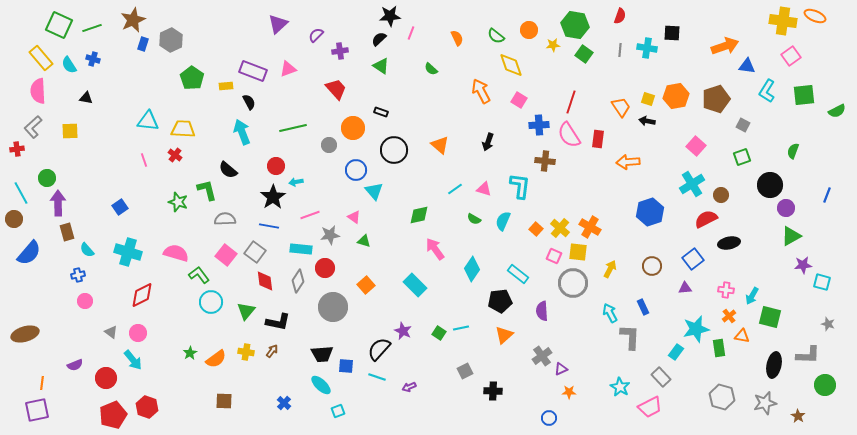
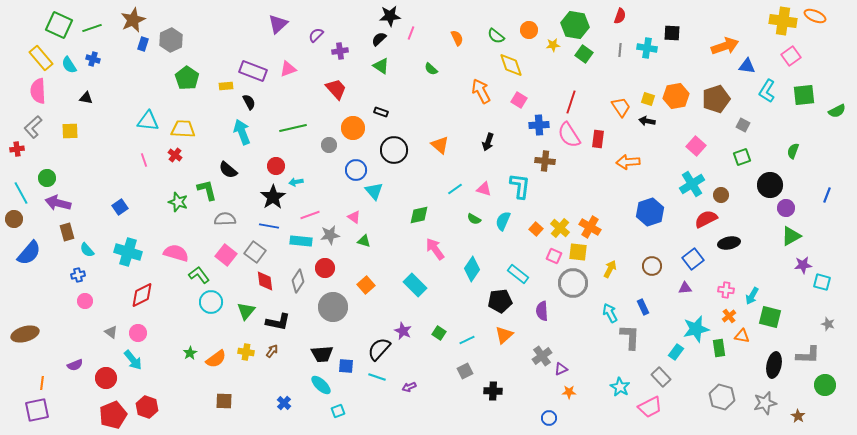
green pentagon at (192, 78): moved 5 px left
purple arrow at (58, 203): rotated 75 degrees counterclockwise
cyan rectangle at (301, 249): moved 8 px up
cyan line at (461, 328): moved 6 px right, 12 px down; rotated 14 degrees counterclockwise
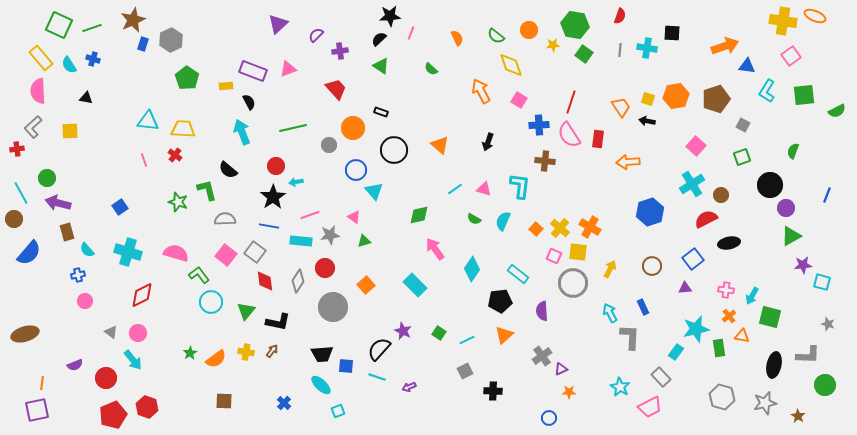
green triangle at (364, 241): rotated 32 degrees counterclockwise
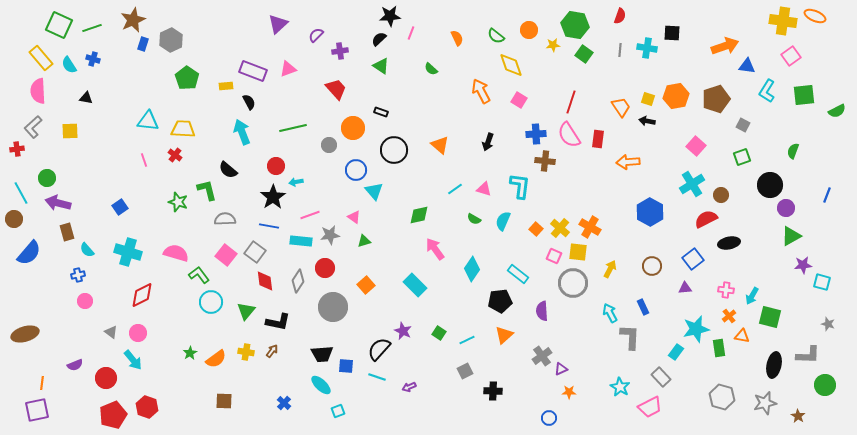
blue cross at (539, 125): moved 3 px left, 9 px down
blue hexagon at (650, 212): rotated 12 degrees counterclockwise
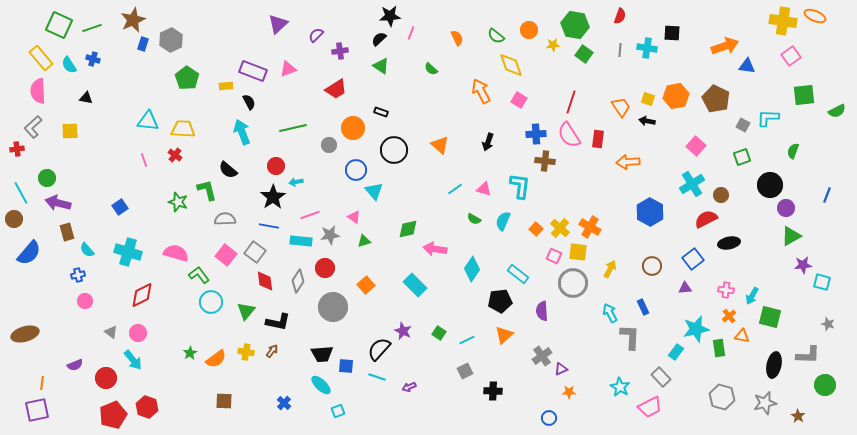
red trapezoid at (336, 89): rotated 100 degrees clockwise
cyan L-shape at (767, 91): moved 1 px right, 27 px down; rotated 60 degrees clockwise
brown pentagon at (716, 99): rotated 28 degrees counterclockwise
green diamond at (419, 215): moved 11 px left, 14 px down
pink arrow at (435, 249): rotated 45 degrees counterclockwise
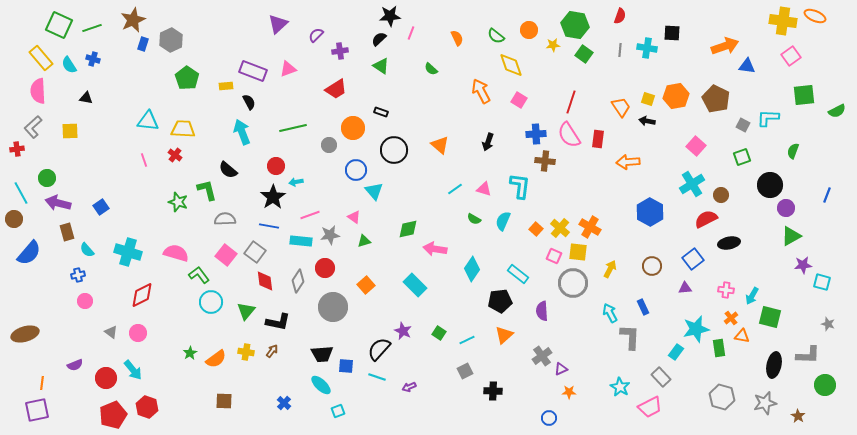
blue square at (120, 207): moved 19 px left
orange cross at (729, 316): moved 2 px right, 2 px down
cyan arrow at (133, 360): moved 10 px down
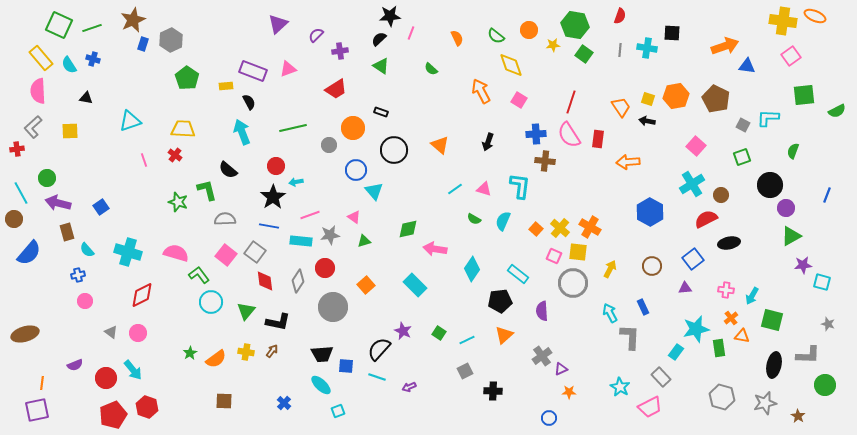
cyan triangle at (148, 121): moved 18 px left; rotated 25 degrees counterclockwise
green square at (770, 317): moved 2 px right, 3 px down
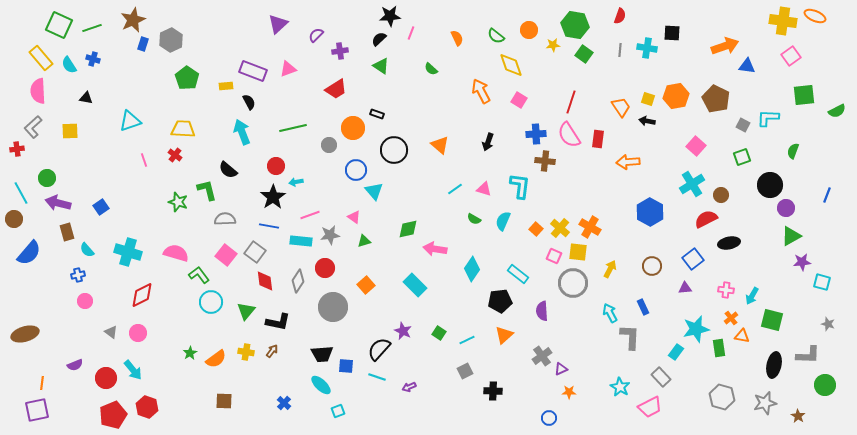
black rectangle at (381, 112): moved 4 px left, 2 px down
purple star at (803, 265): moved 1 px left, 3 px up
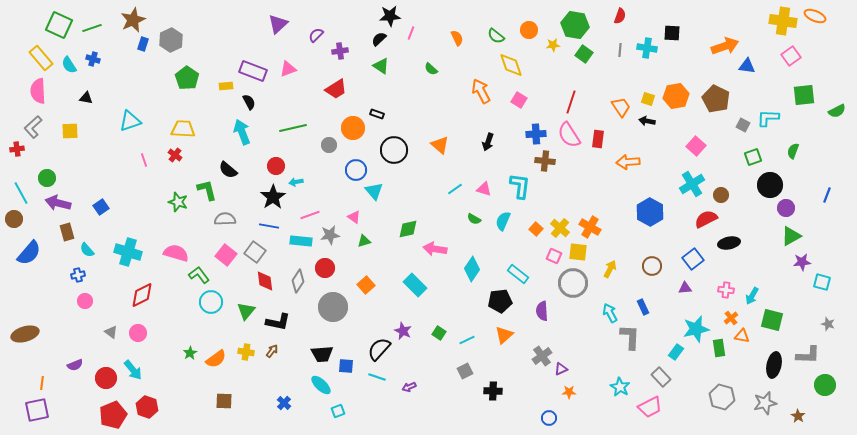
green square at (742, 157): moved 11 px right
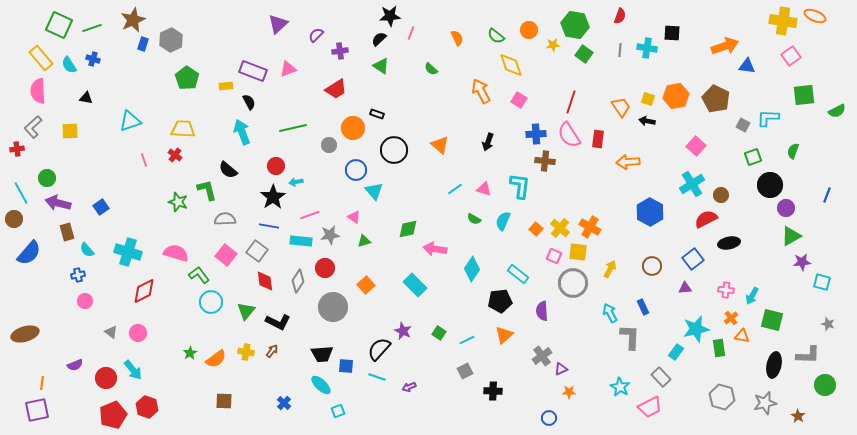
gray square at (255, 252): moved 2 px right, 1 px up
red diamond at (142, 295): moved 2 px right, 4 px up
black L-shape at (278, 322): rotated 15 degrees clockwise
